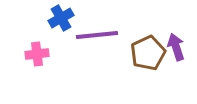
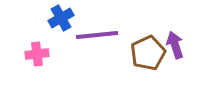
purple arrow: moved 1 px left, 2 px up
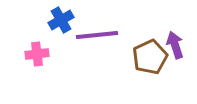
blue cross: moved 2 px down
brown pentagon: moved 2 px right, 4 px down
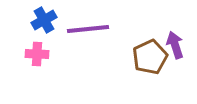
blue cross: moved 17 px left
purple line: moved 9 px left, 6 px up
pink cross: rotated 10 degrees clockwise
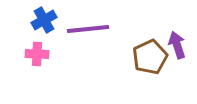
purple arrow: moved 2 px right
